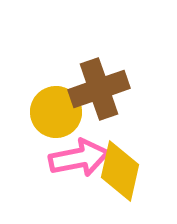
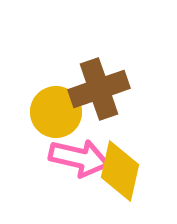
pink arrow: rotated 24 degrees clockwise
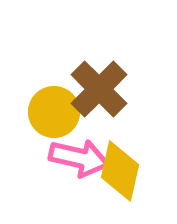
brown cross: rotated 26 degrees counterclockwise
yellow circle: moved 2 px left
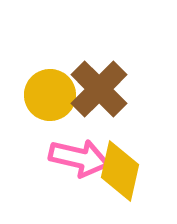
yellow circle: moved 4 px left, 17 px up
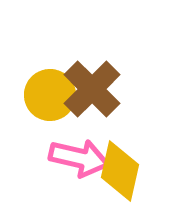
brown cross: moved 7 px left
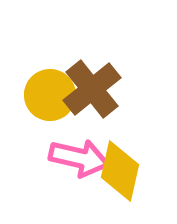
brown cross: rotated 6 degrees clockwise
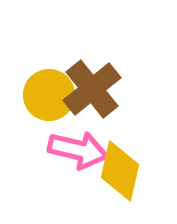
yellow circle: moved 1 px left
pink arrow: moved 1 px left, 8 px up
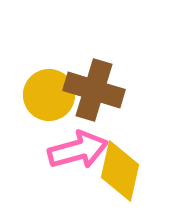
brown cross: moved 2 px right, 1 px down; rotated 34 degrees counterclockwise
pink arrow: rotated 28 degrees counterclockwise
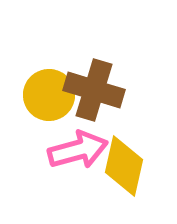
yellow diamond: moved 4 px right, 5 px up
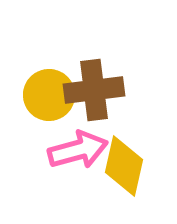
brown cross: rotated 24 degrees counterclockwise
